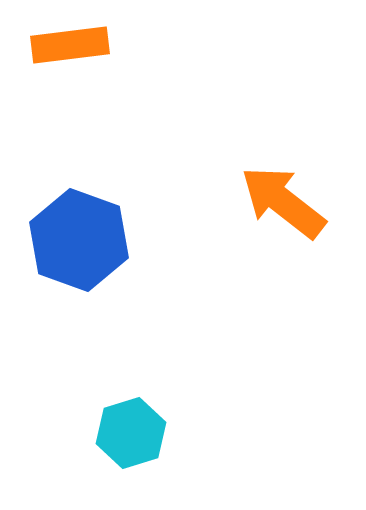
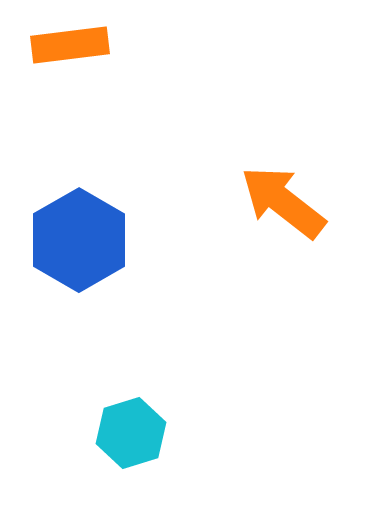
blue hexagon: rotated 10 degrees clockwise
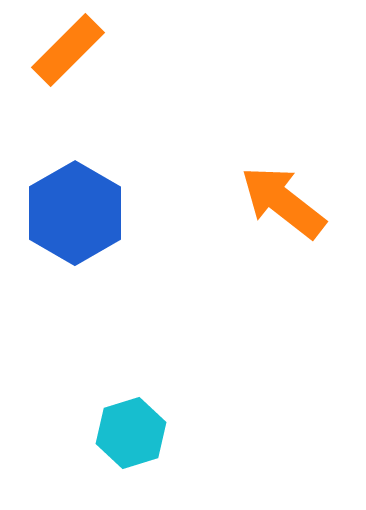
orange rectangle: moved 2 px left, 5 px down; rotated 38 degrees counterclockwise
blue hexagon: moved 4 px left, 27 px up
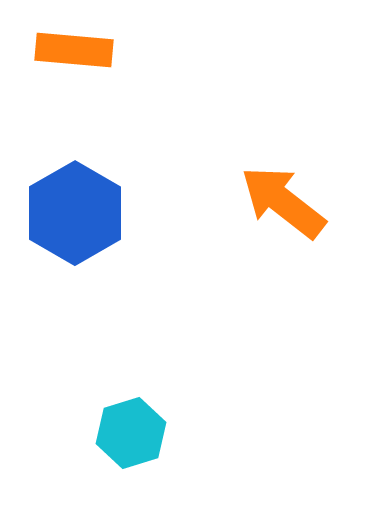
orange rectangle: moved 6 px right; rotated 50 degrees clockwise
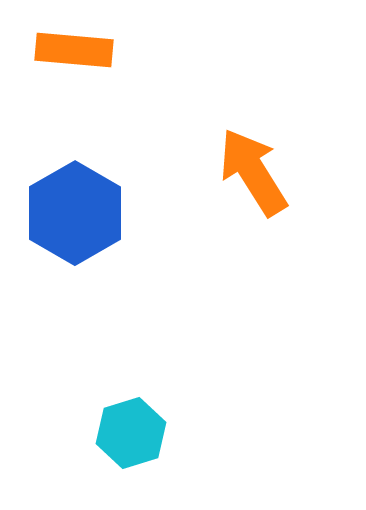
orange arrow: moved 30 px left, 30 px up; rotated 20 degrees clockwise
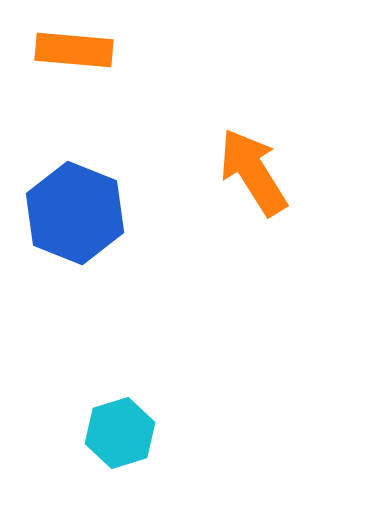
blue hexagon: rotated 8 degrees counterclockwise
cyan hexagon: moved 11 px left
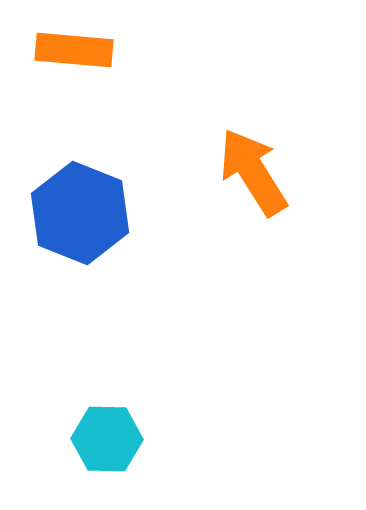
blue hexagon: moved 5 px right
cyan hexagon: moved 13 px left, 6 px down; rotated 18 degrees clockwise
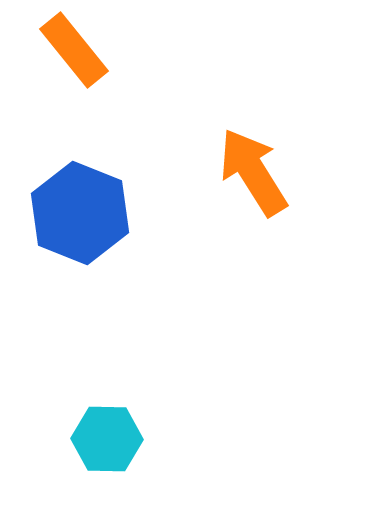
orange rectangle: rotated 46 degrees clockwise
